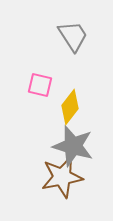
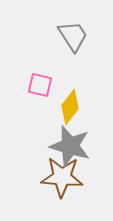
gray star: moved 3 px left
brown star: rotated 15 degrees clockwise
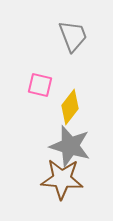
gray trapezoid: rotated 12 degrees clockwise
brown star: moved 2 px down
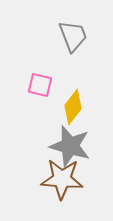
yellow diamond: moved 3 px right
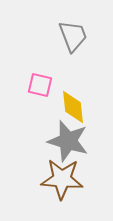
yellow diamond: rotated 44 degrees counterclockwise
gray star: moved 2 px left, 5 px up
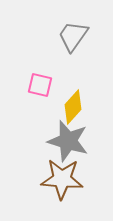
gray trapezoid: rotated 124 degrees counterclockwise
yellow diamond: rotated 48 degrees clockwise
